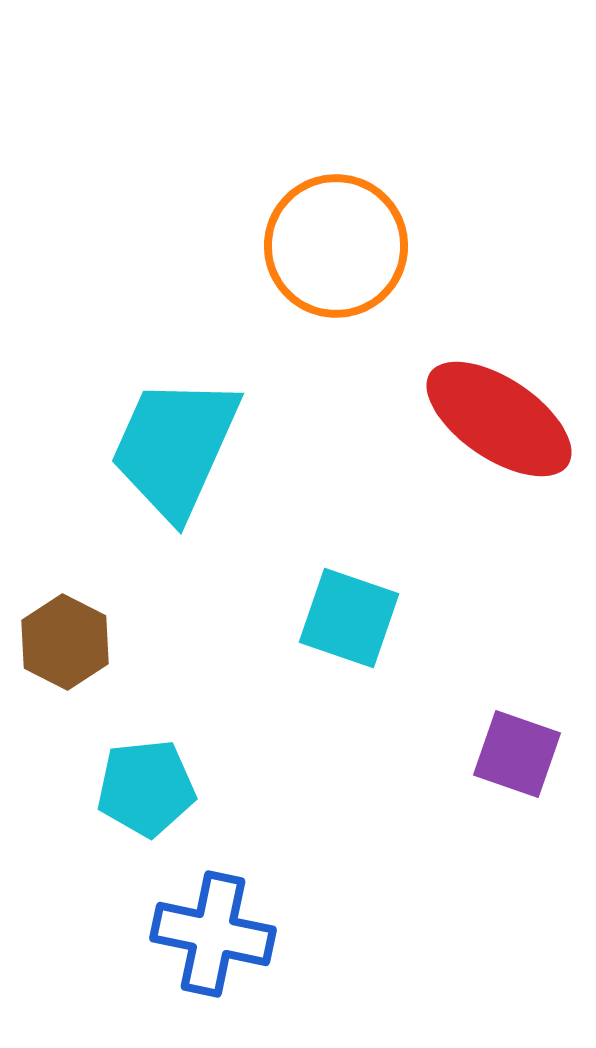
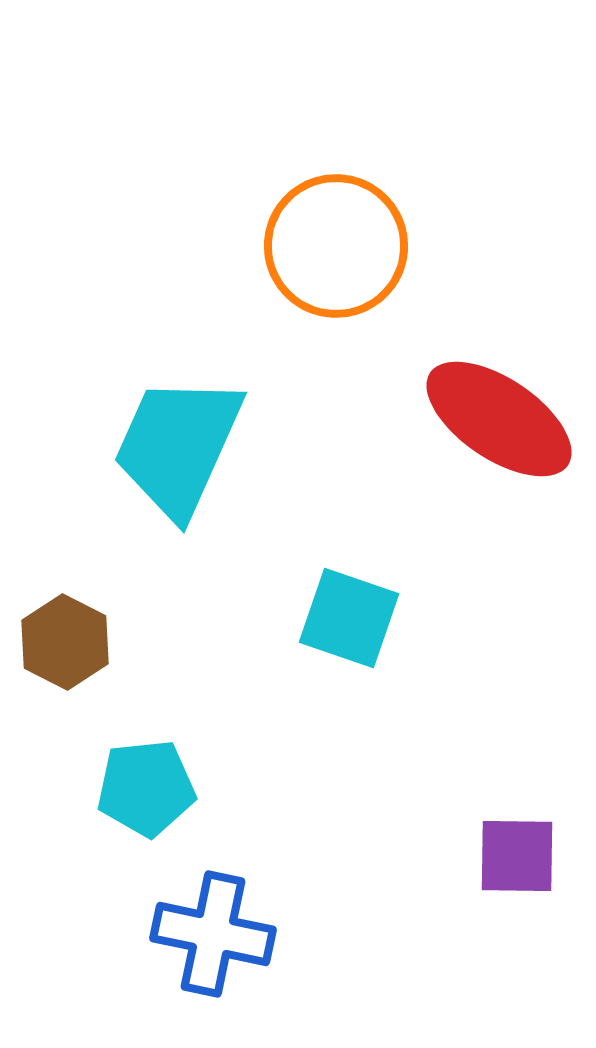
cyan trapezoid: moved 3 px right, 1 px up
purple square: moved 102 px down; rotated 18 degrees counterclockwise
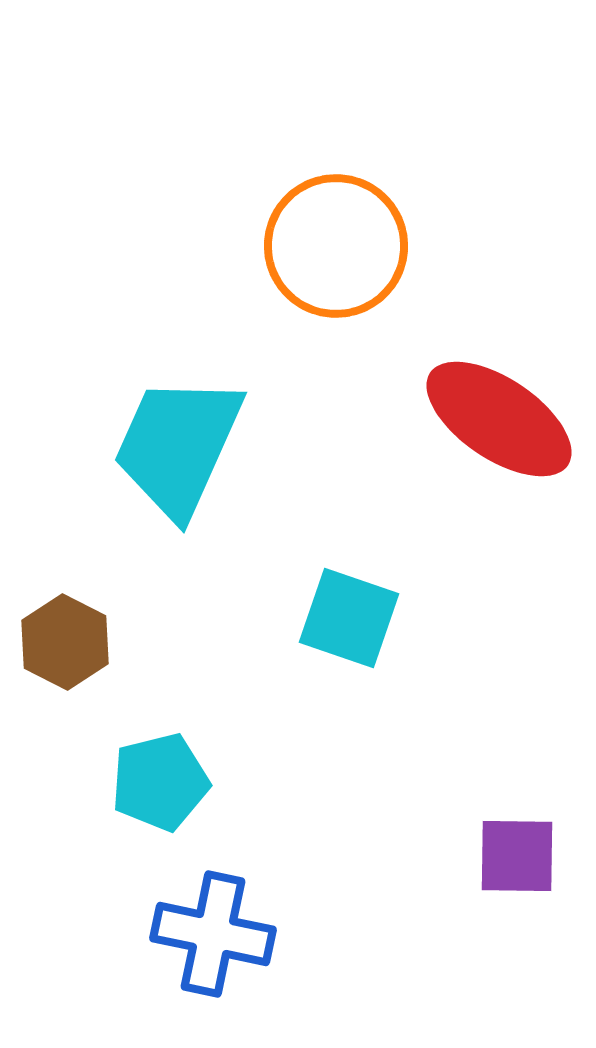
cyan pentagon: moved 14 px right, 6 px up; rotated 8 degrees counterclockwise
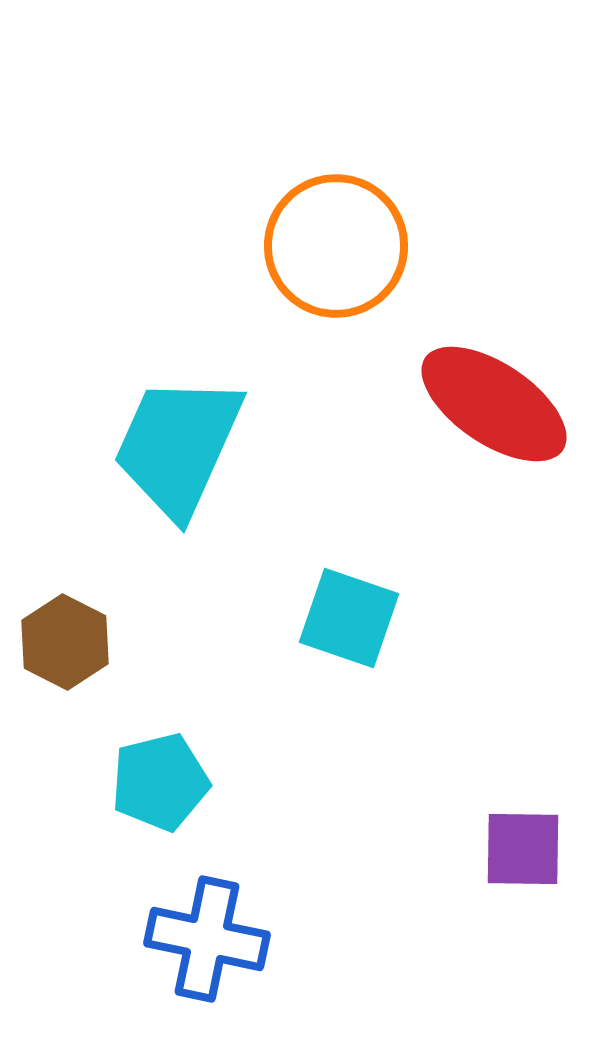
red ellipse: moved 5 px left, 15 px up
purple square: moved 6 px right, 7 px up
blue cross: moved 6 px left, 5 px down
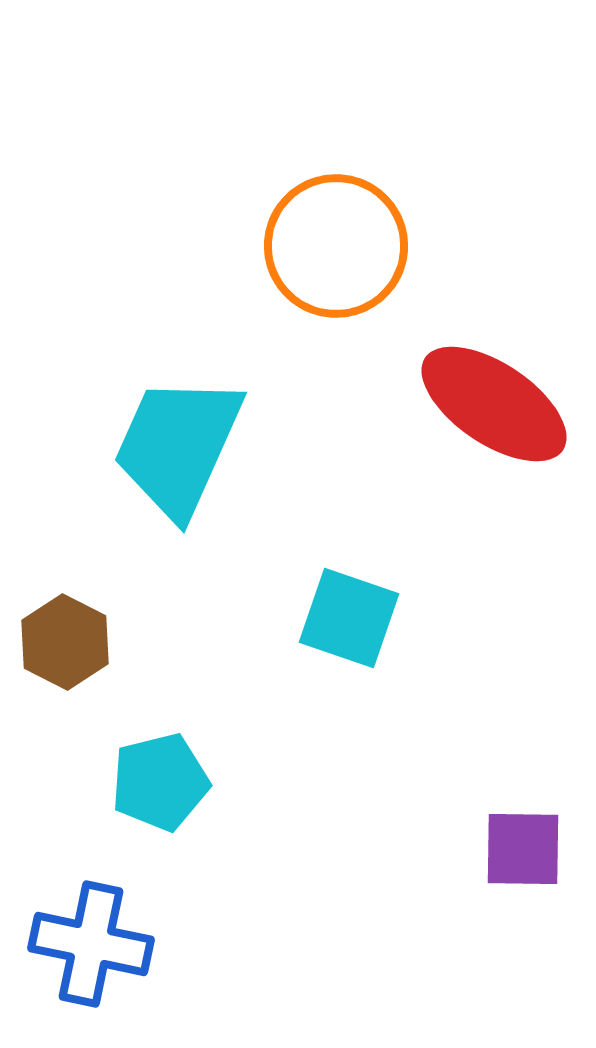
blue cross: moved 116 px left, 5 px down
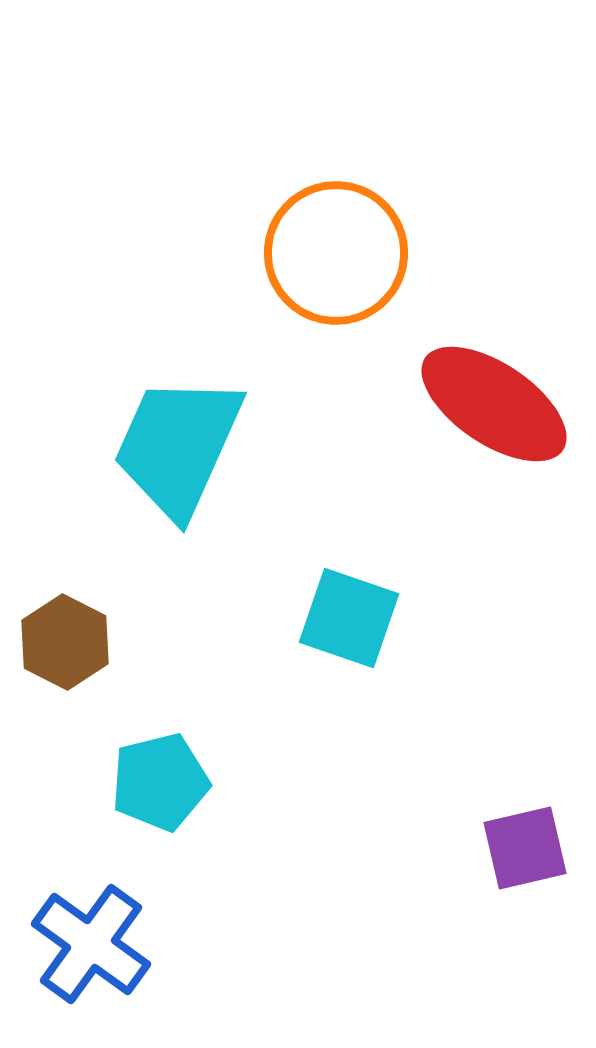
orange circle: moved 7 px down
purple square: moved 2 px right, 1 px up; rotated 14 degrees counterclockwise
blue cross: rotated 24 degrees clockwise
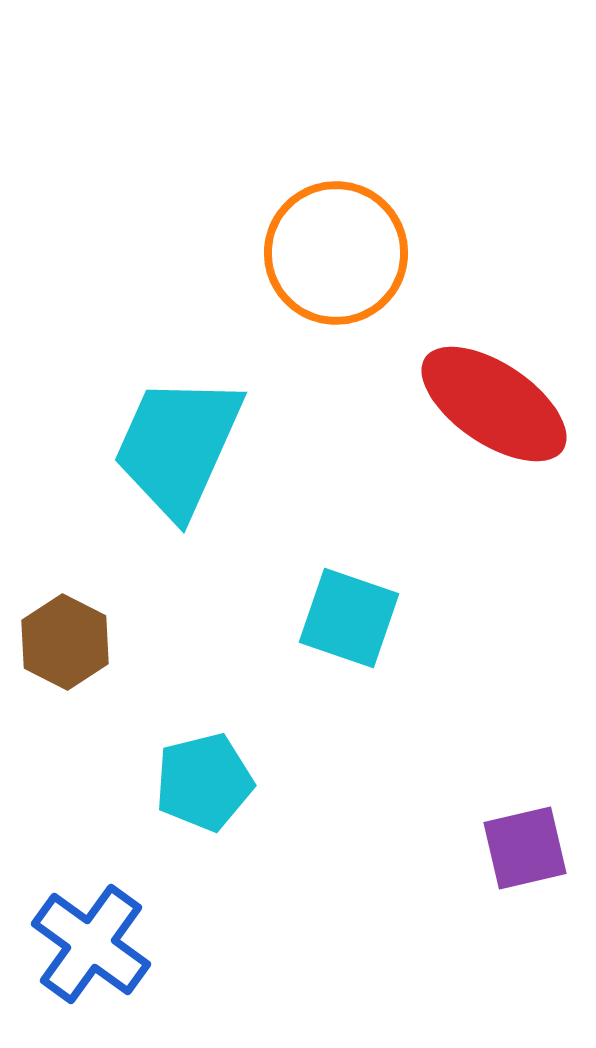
cyan pentagon: moved 44 px right
